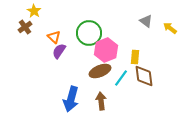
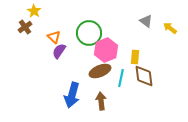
cyan line: rotated 24 degrees counterclockwise
blue arrow: moved 1 px right, 4 px up
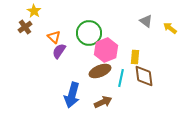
brown arrow: moved 2 px right, 1 px down; rotated 72 degrees clockwise
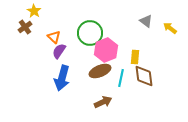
green circle: moved 1 px right
blue arrow: moved 10 px left, 17 px up
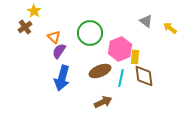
pink hexagon: moved 14 px right, 1 px up
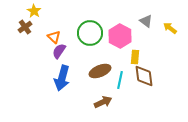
pink hexagon: moved 13 px up; rotated 10 degrees counterclockwise
cyan line: moved 1 px left, 2 px down
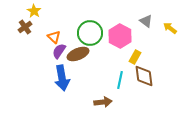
yellow rectangle: rotated 24 degrees clockwise
brown ellipse: moved 22 px left, 17 px up
blue arrow: rotated 25 degrees counterclockwise
brown arrow: rotated 18 degrees clockwise
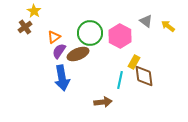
yellow arrow: moved 2 px left, 2 px up
orange triangle: rotated 40 degrees clockwise
yellow rectangle: moved 1 px left, 5 px down
